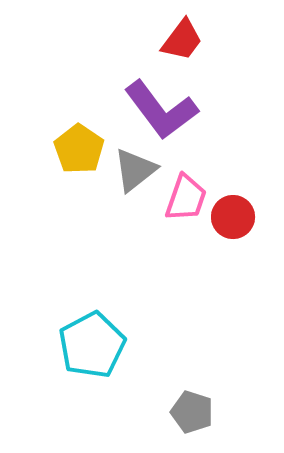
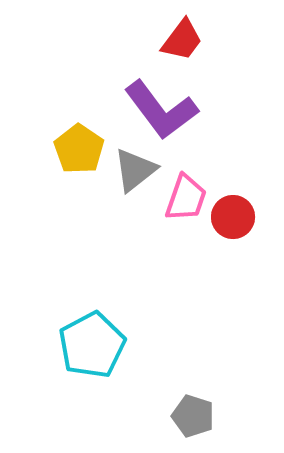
gray pentagon: moved 1 px right, 4 px down
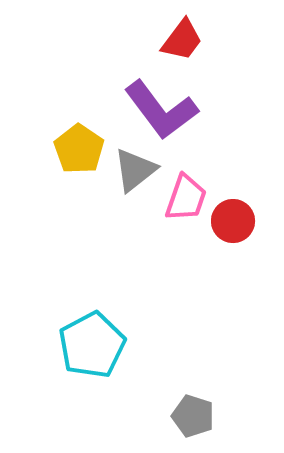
red circle: moved 4 px down
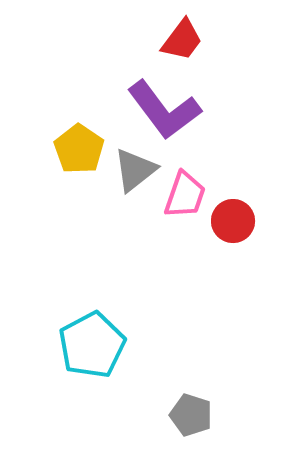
purple L-shape: moved 3 px right
pink trapezoid: moved 1 px left, 3 px up
gray pentagon: moved 2 px left, 1 px up
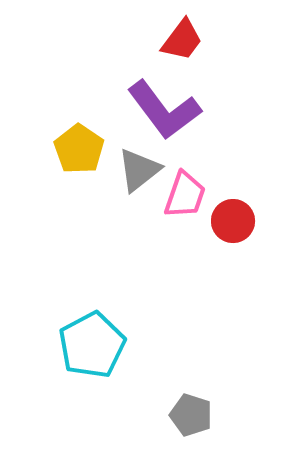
gray triangle: moved 4 px right
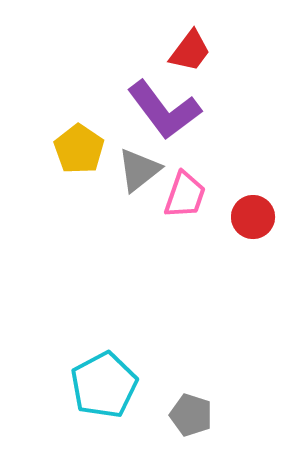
red trapezoid: moved 8 px right, 11 px down
red circle: moved 20 px right, 4 px up
cyan pentagon: moved 12 px right, 40 px down
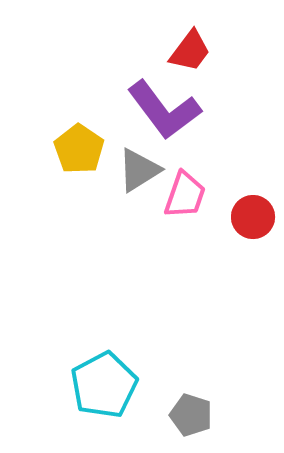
gray triangle: rotated 6 degrees clockwise
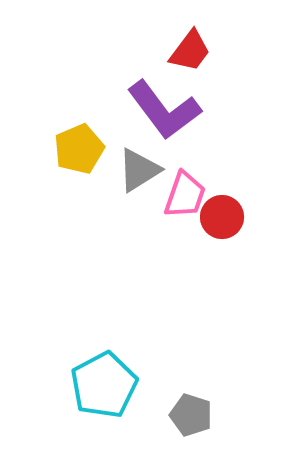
yellow pentagon: rotated 15 degrees clockwise
red circle: moved 31 px left
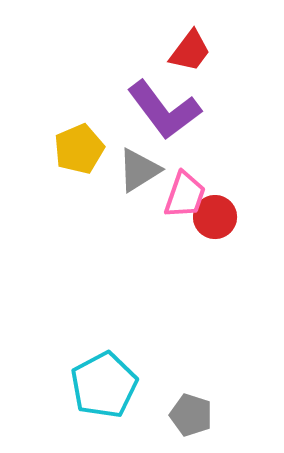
red circle: moved 7 px left
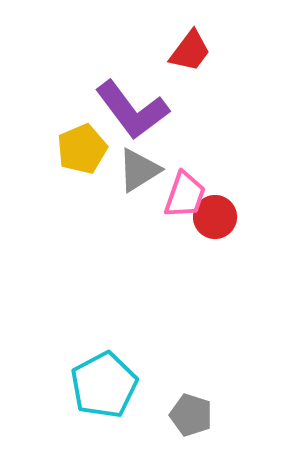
purple L-shape: moved 32 px left
yellow pentagon: moved 3 px right
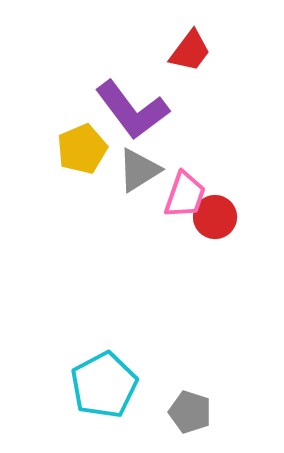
gray pentagon: moved 1 px left, 3 px up
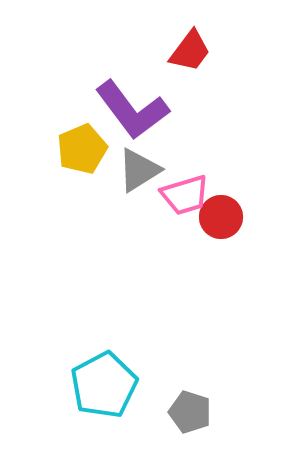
pink trapezoid: rotated 54 degrees clockwise
red circle: moved 6 px right
